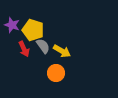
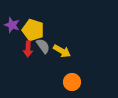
red arrow: moved 4 px right; rotated 28 degrees clockwise
orange circle: moved 16 px right, 9 px down
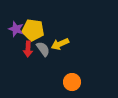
purple star: moved 4 px right, 4 px down
yellow pentagon: rotated 10 degrees counterclockwise
gray semicircle: moved 3 px down
yellow arrow: moved 2 px left, 7 px up; rotated 126 degrees clockwise
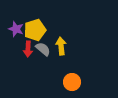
yellow pentagon: moved 2 px right; rotated 25 degrees counterclockwise
yellow arrow: moved 1 px right, 2 px down; rotated 108 degrees clockwise
gray semicircle: rotated 14 degrees counterclockwise
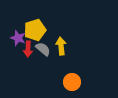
purple star: moved 2 px right, 9 px down
